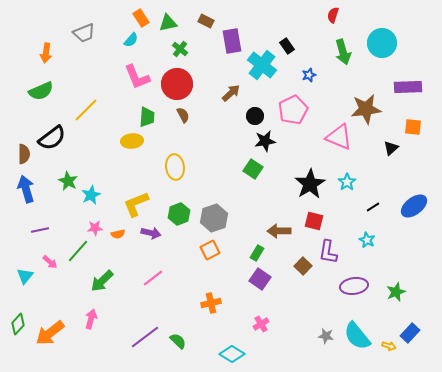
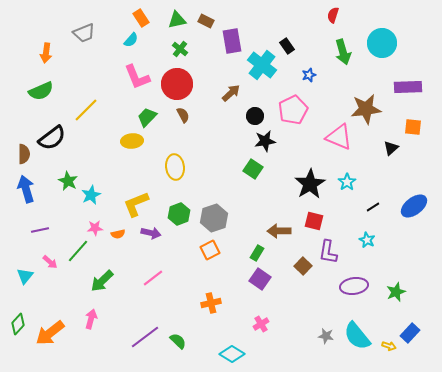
green triangle at (168, 23): moved 9 px right, 3 px up
green trapezoid at (147, 117): rotated 140 degrees counterclockwise
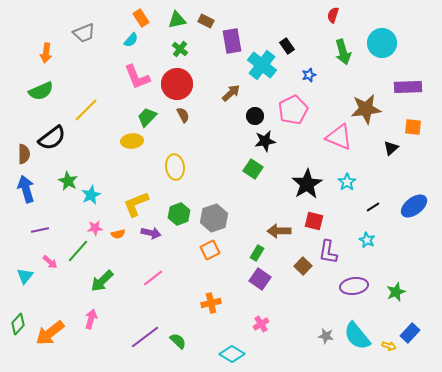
black star at (310, 184): moved 3 px left
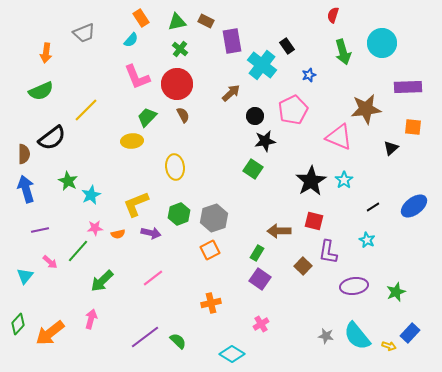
green triangle at (177, 20): moved 2 px down
cyan star at (347, 182): moved 3 px left, 2 px up
black star at (307, 184): moved 4 px right, 3 px up
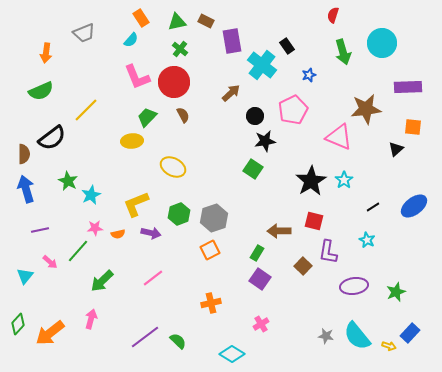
red circle at (177, 84): moved 3 px left, 2 px up
black triangle at (391, 148): moved 5 px right, 1 px down
yellow ellipse at (175, 167): moved 2 px left; rotated 55 degrees counterclockwise
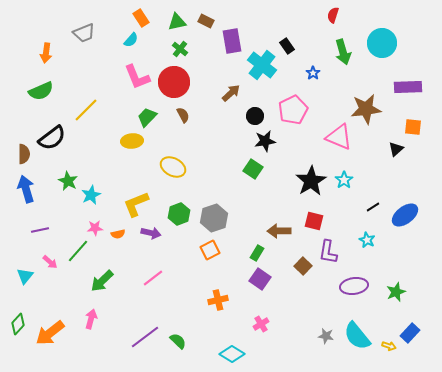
blue star at (309, 75): moved 4 px right, 2 px up; rotated 16 degrees counterclockwise
blue ellipse at (414, 206): moved 9 px left, 9 px down
orange cross at (211, 303): moved 7 px right, 3 px up
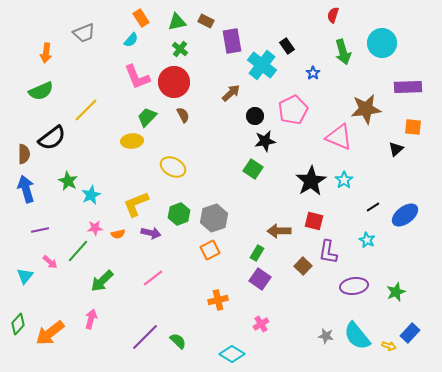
purple line at (145, 337): rotated 8 degrees counterclockwise
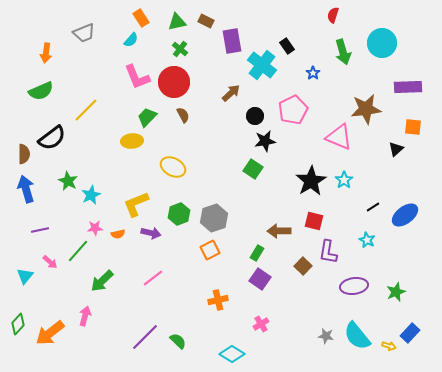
pink arrow at (91, 319): moved 6 px left, 3 px up
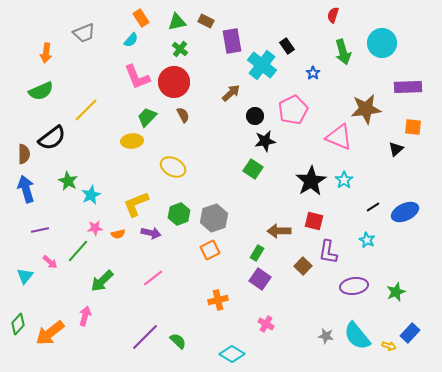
blue ellipse at (405, 215): moved 3 px up; rotated 12 degrees clockwise
pink cross at (261, 324): moved 5 px right; rotated 28 degrees counterclockwise
